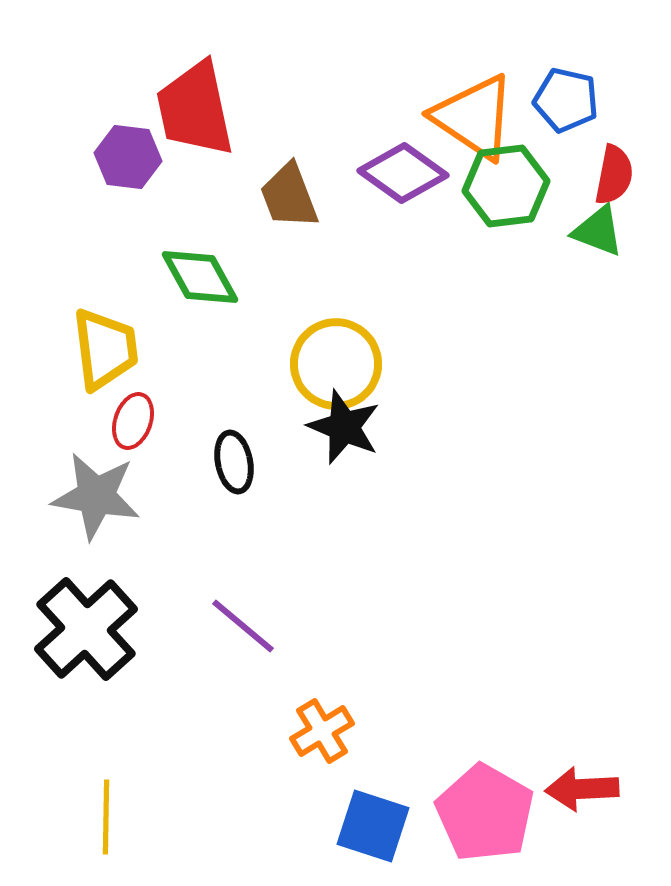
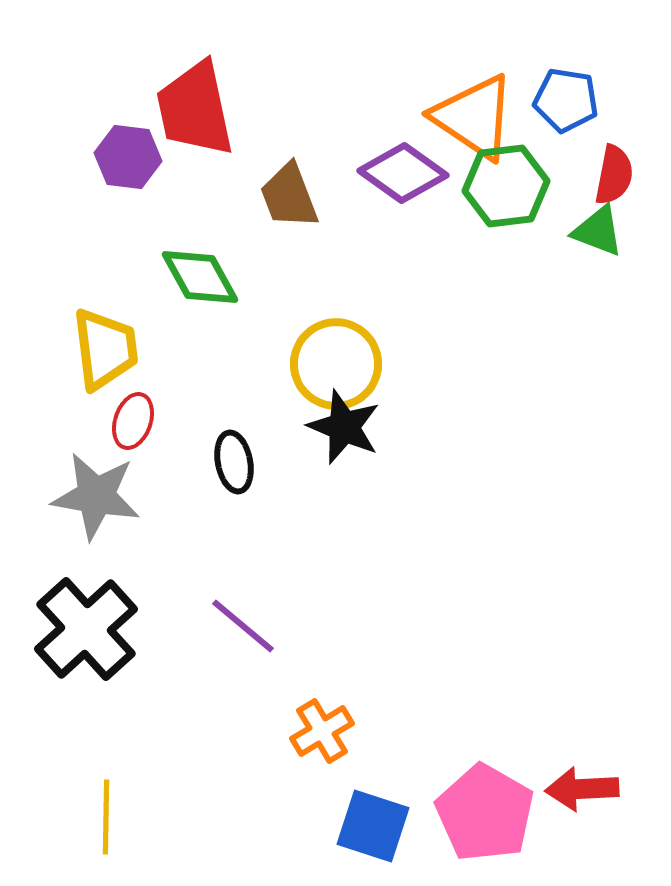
blue pentagon: rotated 4 degrees counterclockwise
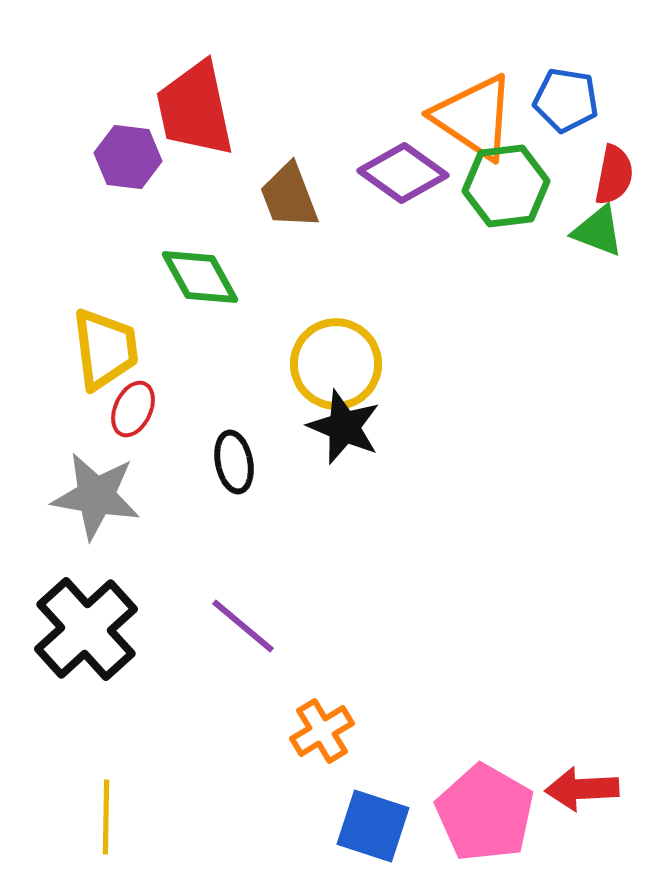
red ellipse: moved 12 px up; rotated 6 degrees clockwise
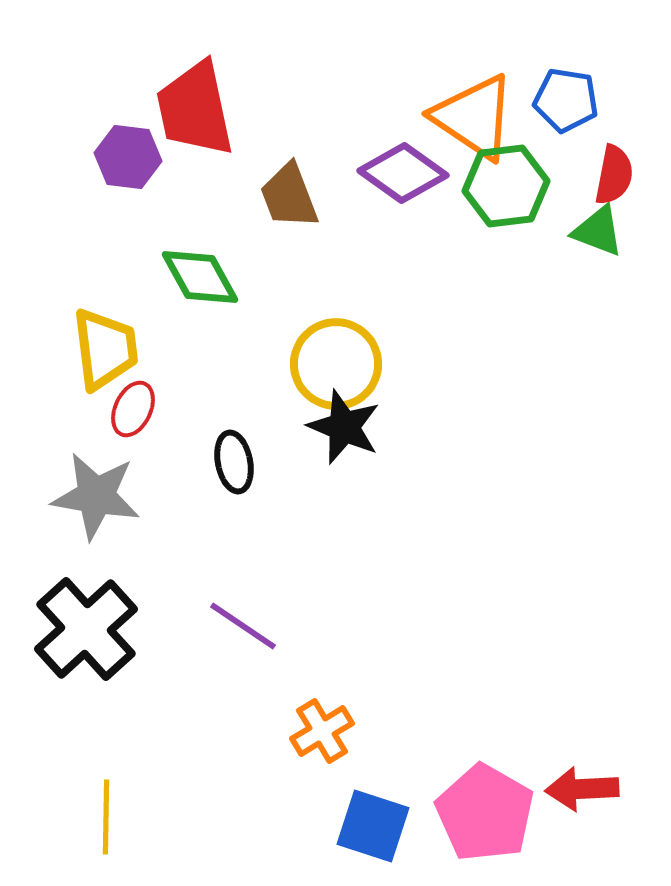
purple line: rotated 6 degrees counterclockwise
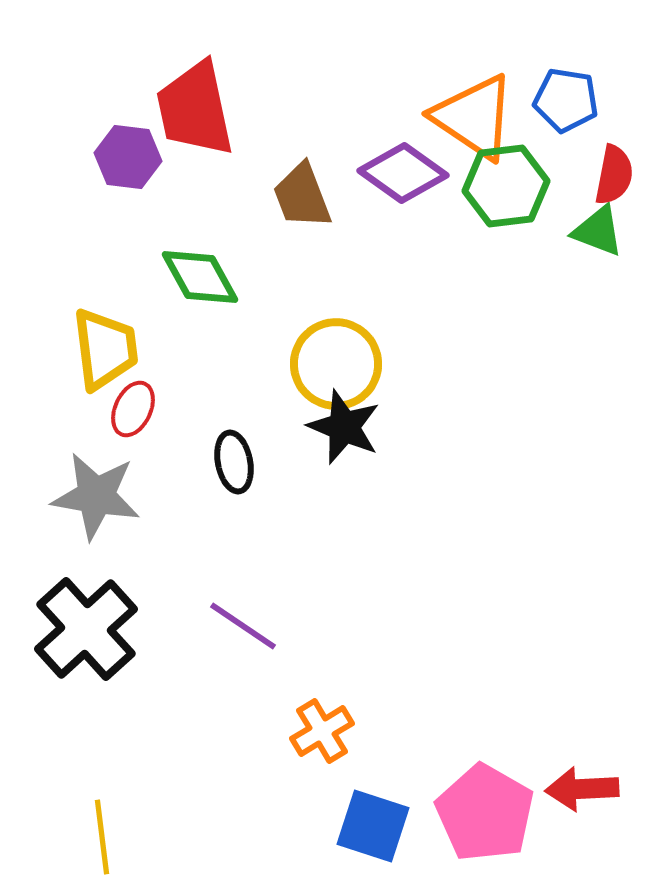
brown trapezoid: moved 13 px right
yellow line: moved 4 px left, 20 px down; rotated 8 degrees counterclockwise
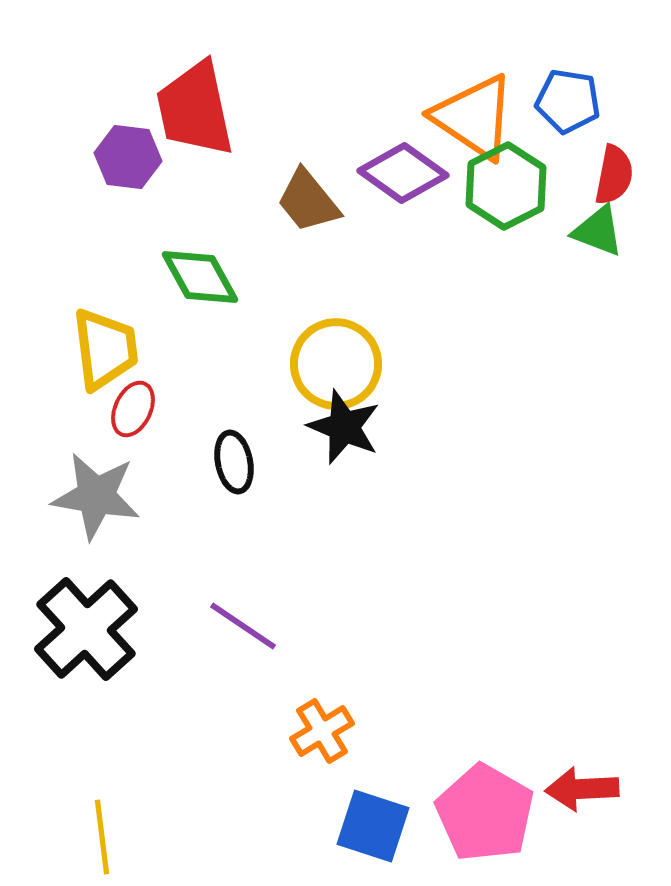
blue pentagon: moved 2 px right, 1 px down
green hexagon: rotated 20 degrees counterclockwise
brown trapezoid: moved 6 px right, 5 px down; rotated 18 degrees counterclockwise
